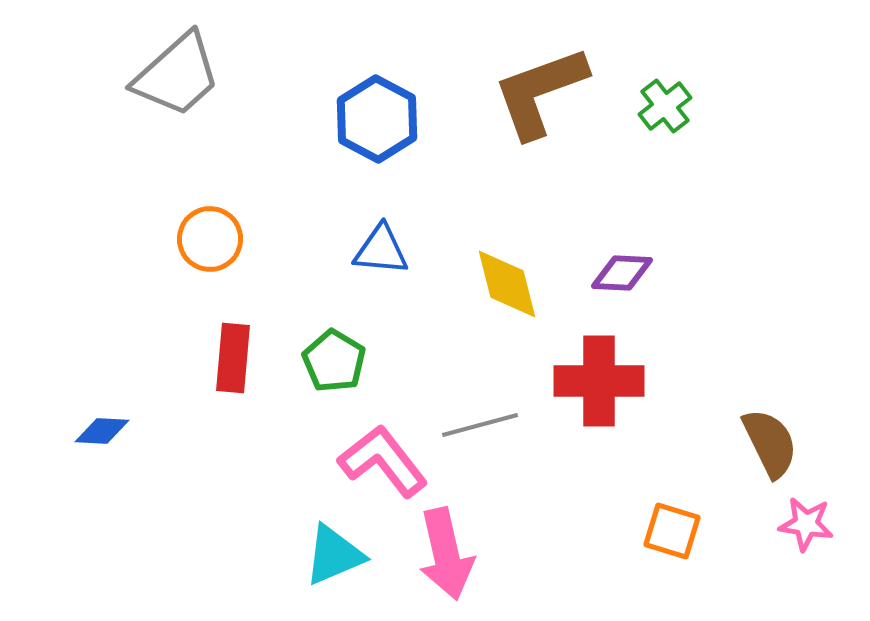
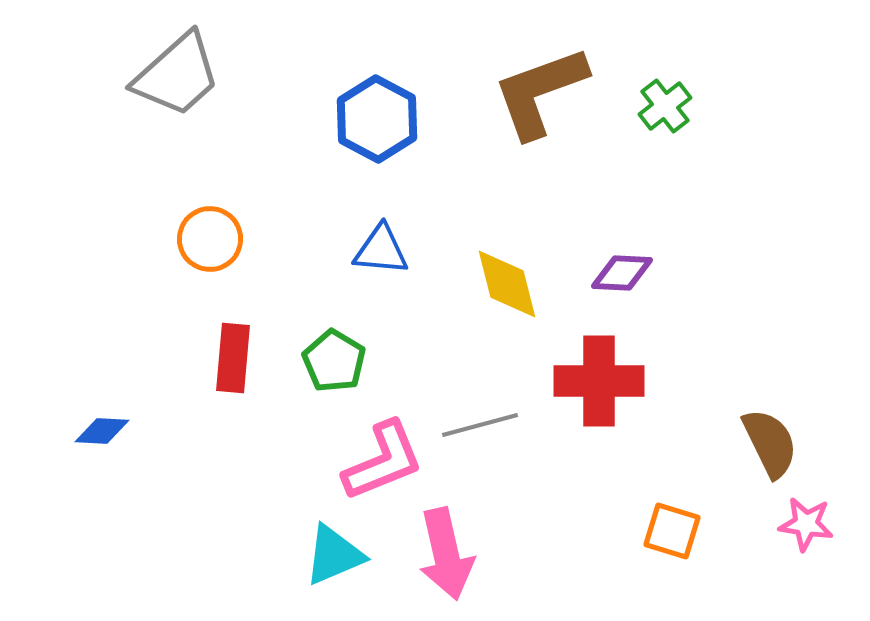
pink L-shape: rotated 106 degrees clockwise
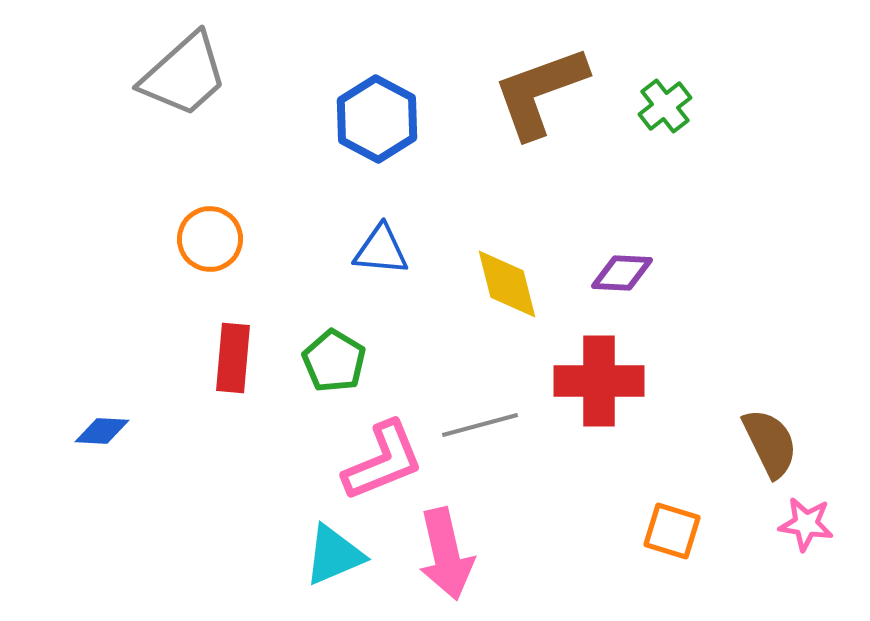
gray trapezoid: moved 7 px right
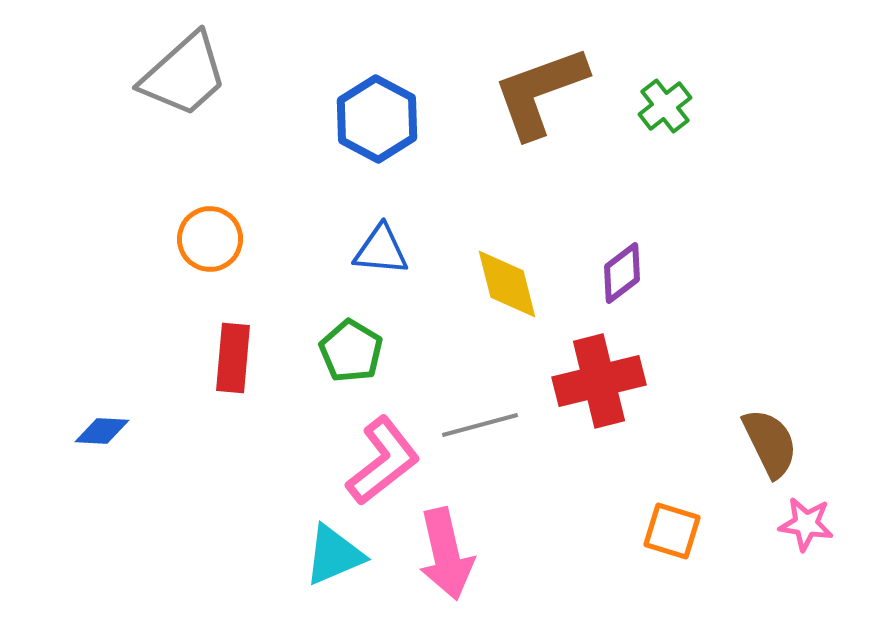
purple diamond: rotated 40 degrees counterclockwise
green pentagon: moved 17 px right, 10 px up
red cross: rotated 14 degrees counterclockwise
pink L-shape: rotated 16 degrees counterclockwise
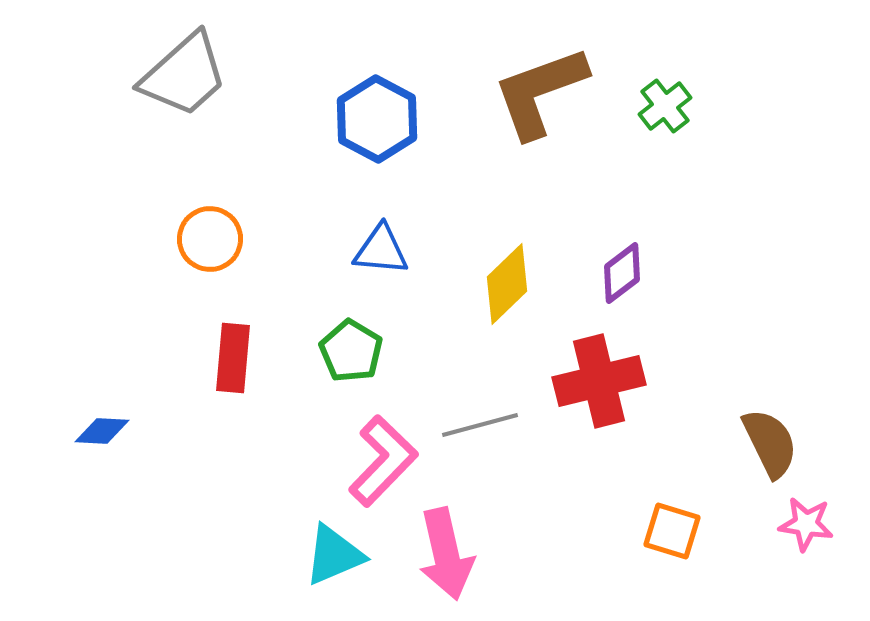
yellow diamond: rotated 60 degrees clockwise
pink L-shape: rotated 8 degrees counterclockwise
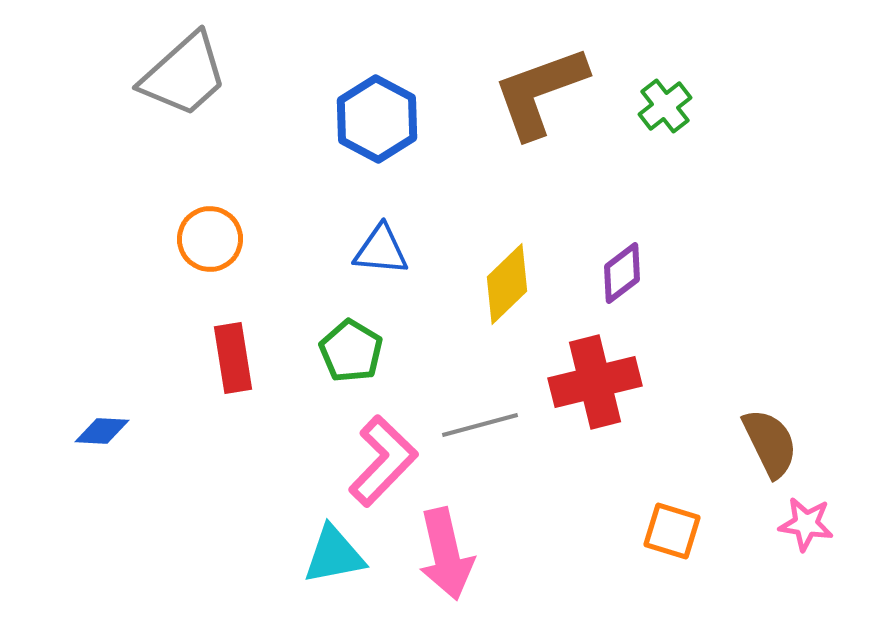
red rectangle: rotated 14 degrees counterclockwise
red cross: moved 4 px left, 1 px down
cyan triangle: rotated 12 degrees clockwise
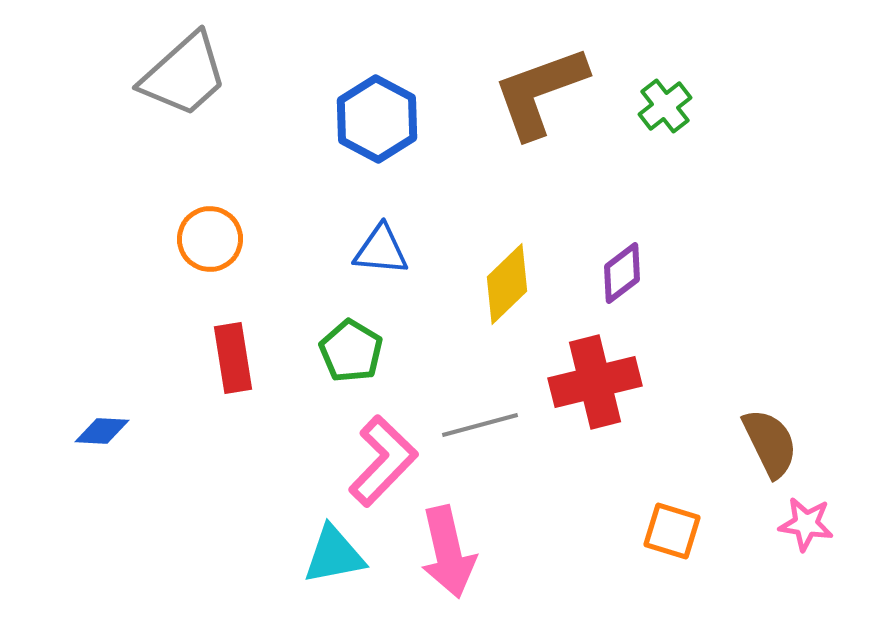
pink arrow: moved 2 px right, 2 px up
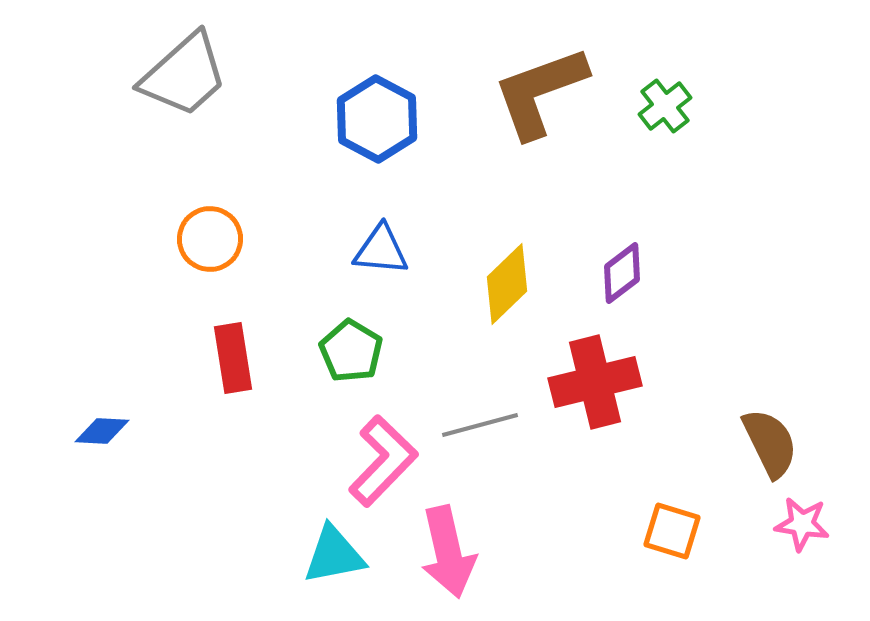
pink star: moved 4 px left
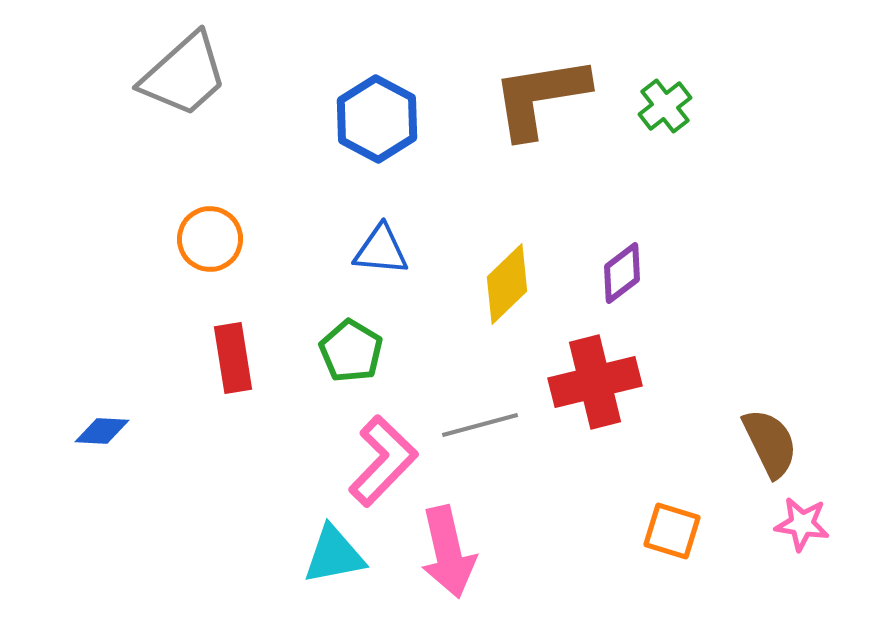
brown L-shape: moved 5 px down; rotated 11 degrees clockwise
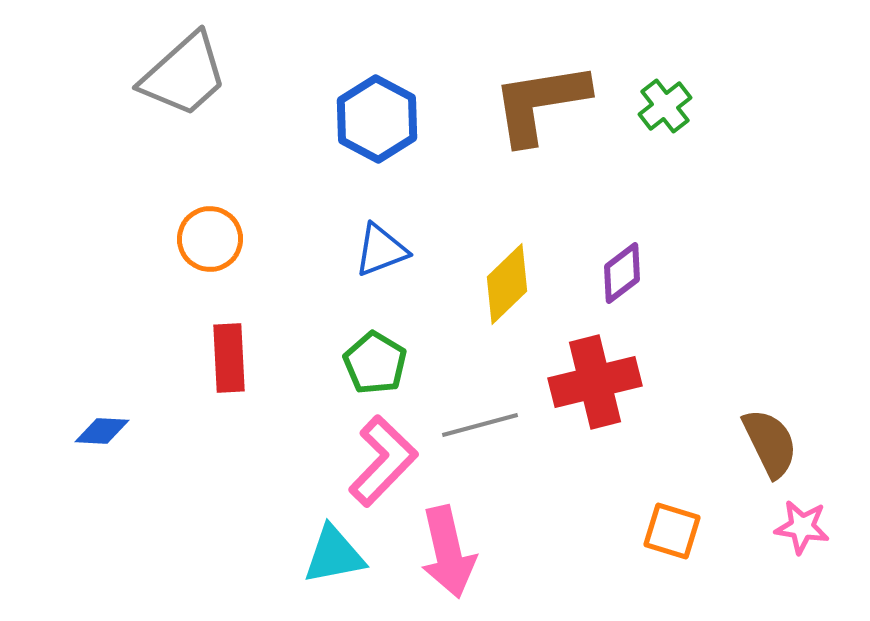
brown L-shape: moved 6 px down
blue triangle: rotated 26 degrees counterclockwise
green pentagon: moved 24 px right, 12 px down
red rectangle: moved 4 px left; rotated 6 degrees clockwise
pink star: moved 3 px down
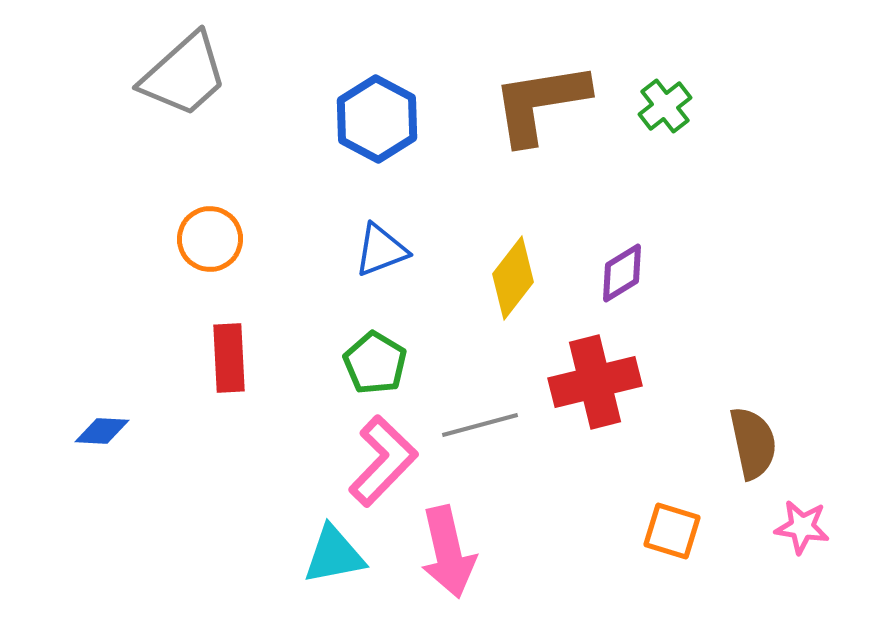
purple diamond: rotated 6 degrees clockwise
yellow diamond: moved 6 px right, 6 px up; rotated 8 degrees counterclockwise
brown semicircle: moved 17 px left; rotated 14 degrees clockwise
